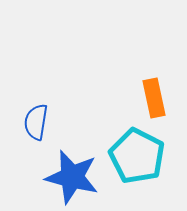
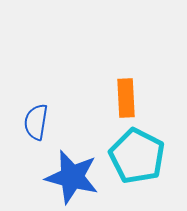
orange rectangle: moved 28 px left; rotated 9 degrees clockwise
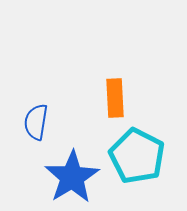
orange rectangle: moved 11 px left
blue star: rotated 26 degrees clockwise
